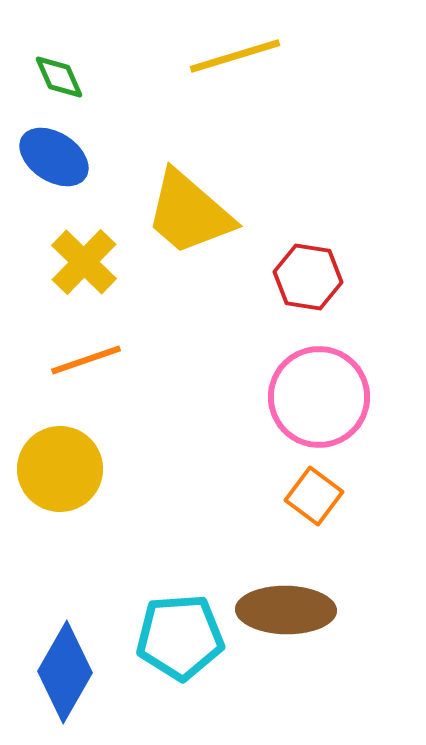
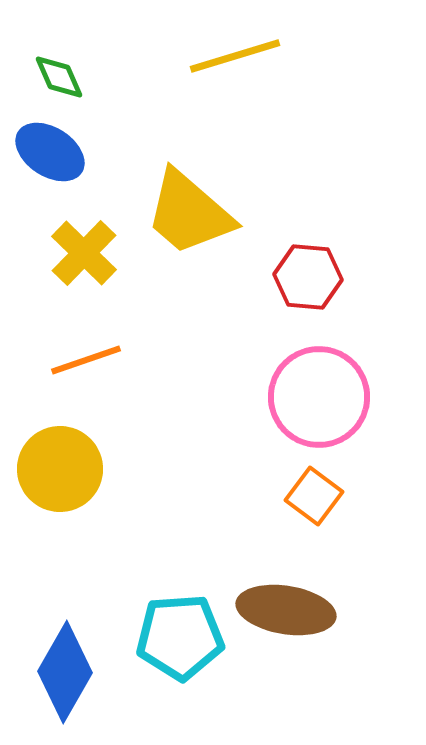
blue ellipse: moved 4 px left, 5 px up
yellow cross: moved 9 px up
red hexagon: rotated 4 degrees counterclockwise
brown ellipse: rotated 8 degrees clockwise
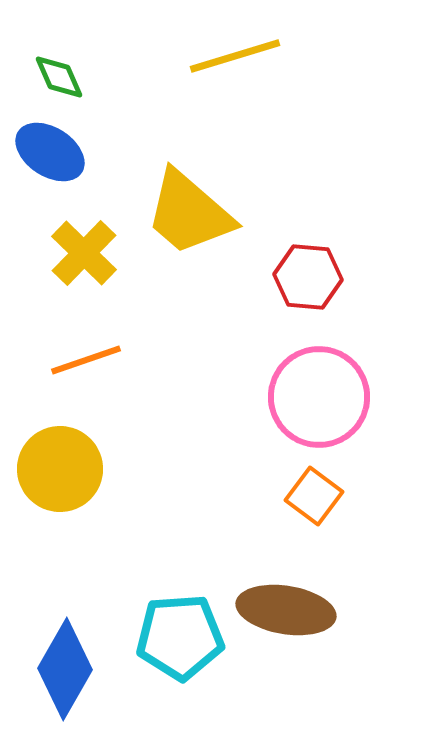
blue diamond: moved 3 px up
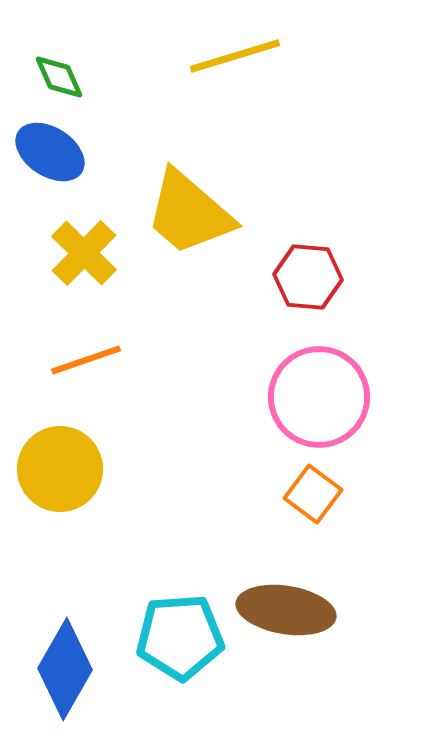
orange square: moved 1 px left, 2 px up
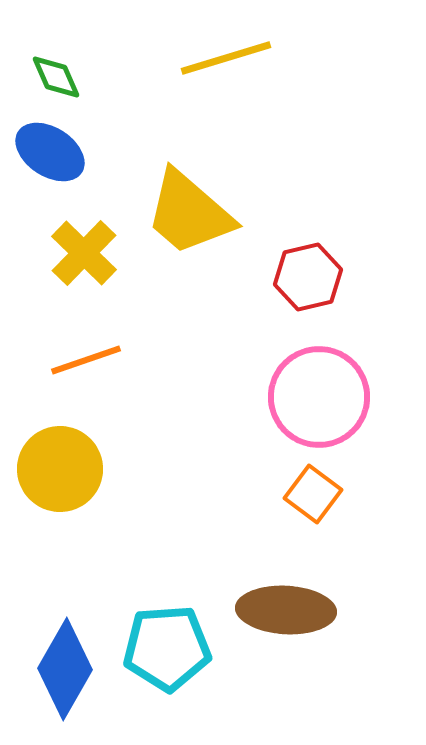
yellow line: moved 9 px left, 2 px down
green diamond: moved 3 px left
red hexagon: rotated 18 degrees counterclockwise
brown ellipse: rotated 6 degrees counterclockwise
cyan pentagon: moved 13 px left, 11 px down
